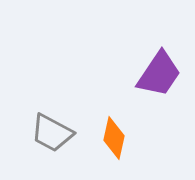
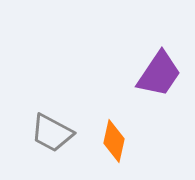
orange diamond: moved 3 px down
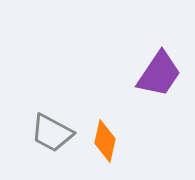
orange diamond: moved 9 px left
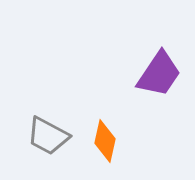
gray trapezoid: moved 4 px left, 3 px down
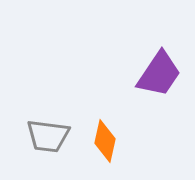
gray trapezoid: rotated 21 degrees counterclockwise
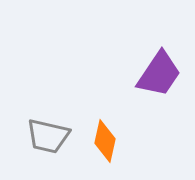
gray trapezoid: rotated 6 degrees clockwise
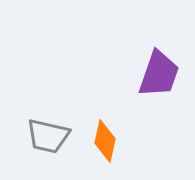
purple trapezoid: rotated 15 degrees counterclockwise
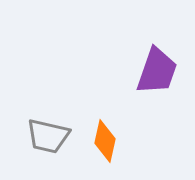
purple trapezoid: moved 2 px left, 3 px up
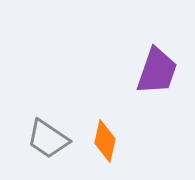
gray trapezoid: moved 3 px down; rotated 21 degrees clockwise
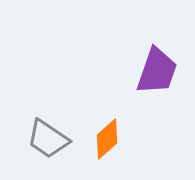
orange diamond: moved 2 px right, 2 px up; rotated 36 degrees clockwise
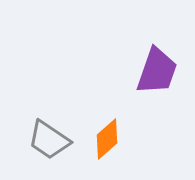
gray trapezoid: moved 1 px right, 1 px down
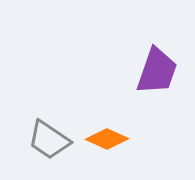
orange diamond: rotated 66 degrees clockwise
